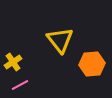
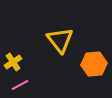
orange hexagon: moved 2 px right
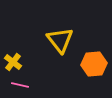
yellow cross: rotated 18 degrees counterclockwise
pink line: rotated 42 degrees clockwise
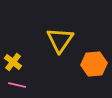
yellow triangle: rotated 12 degrees clockwise
pink line: moved 3 px left
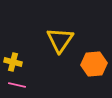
yellow cross: rotated 24 degrees counterclockwise
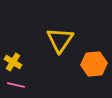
yellow cross: rotated 18 degrees clockwise
pink line: moved 1 px left
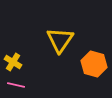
orange hexagon: rotated 20 degrees clockwise
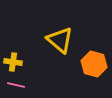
yellow triangle: rotated 24 degrees counterclockwise
yellow cross: rotated 24 degrees counterclockwise
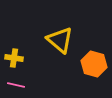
yellow cross: moved 1 px right, 4 px up
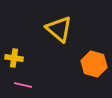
yellow triangle: moved 1 px left, 11 px up
pink line: moved 7 px right
